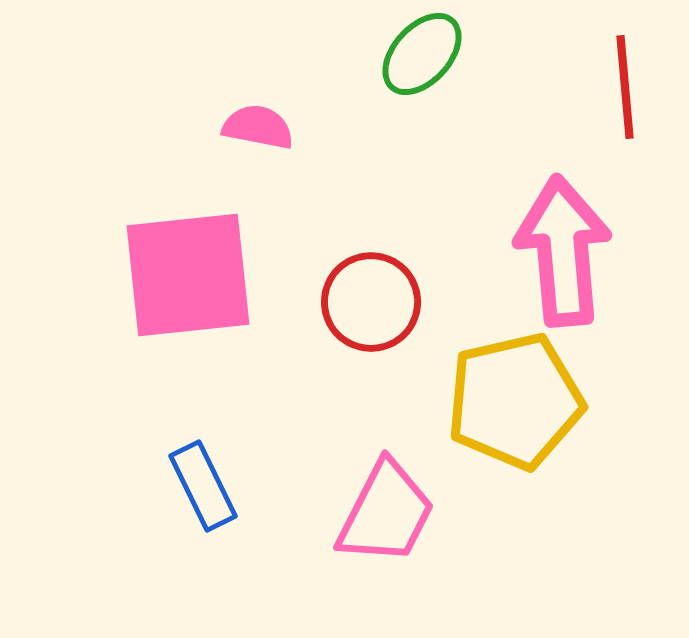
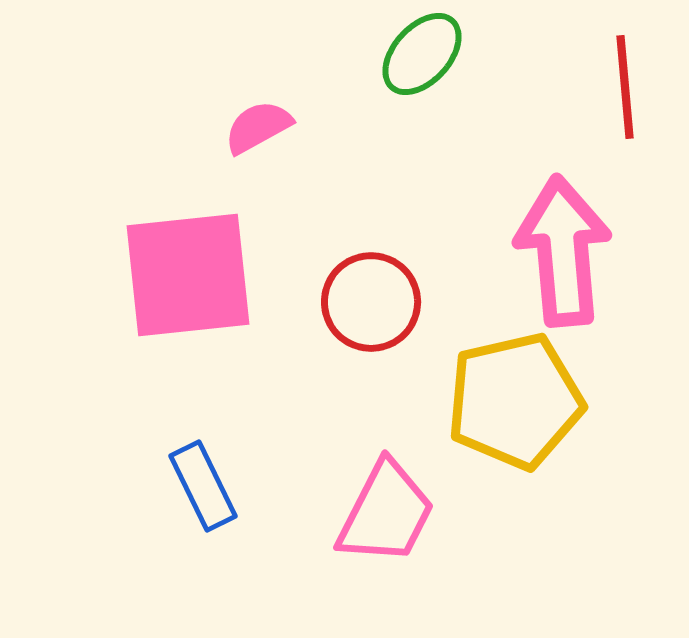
pink semicircle: rotated 40 degrees counterclockwise
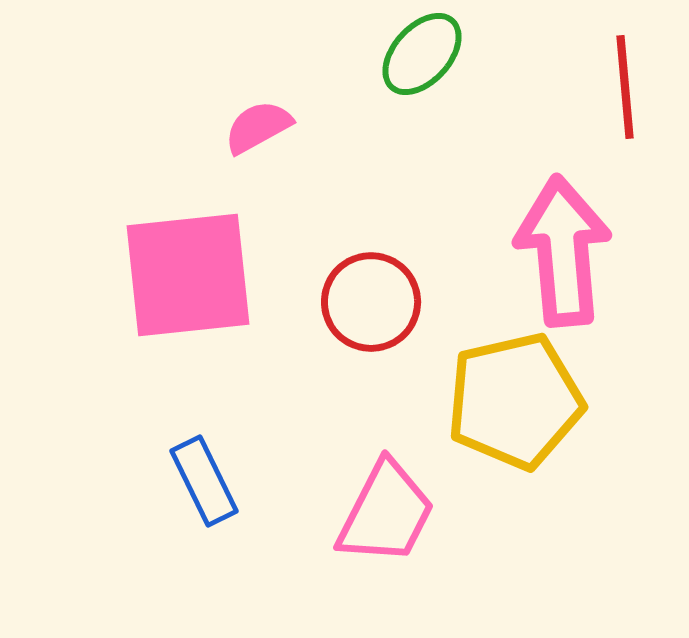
blue rectangle: moved 1 px right, 5 px up
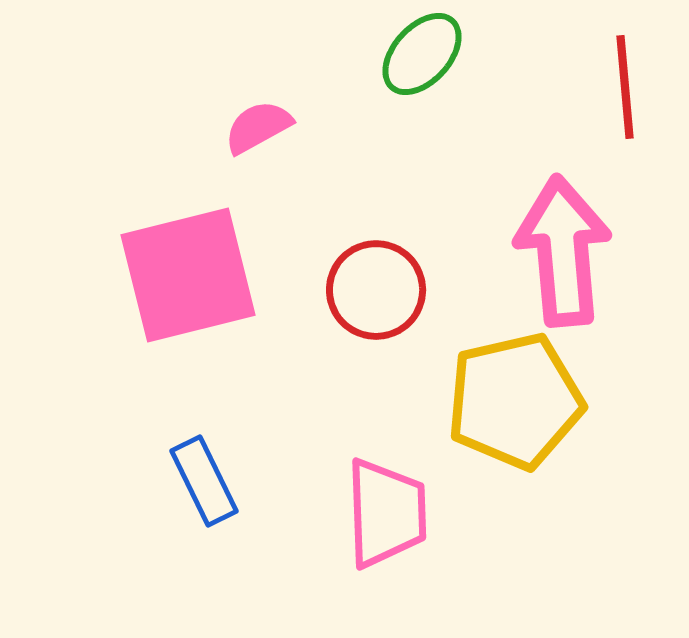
pink square: rotated 8 degrees counterclockwise
red circle: moved 5 px right, 12 px up
pink trapezoid: rotated 29 degrees counterclockwise
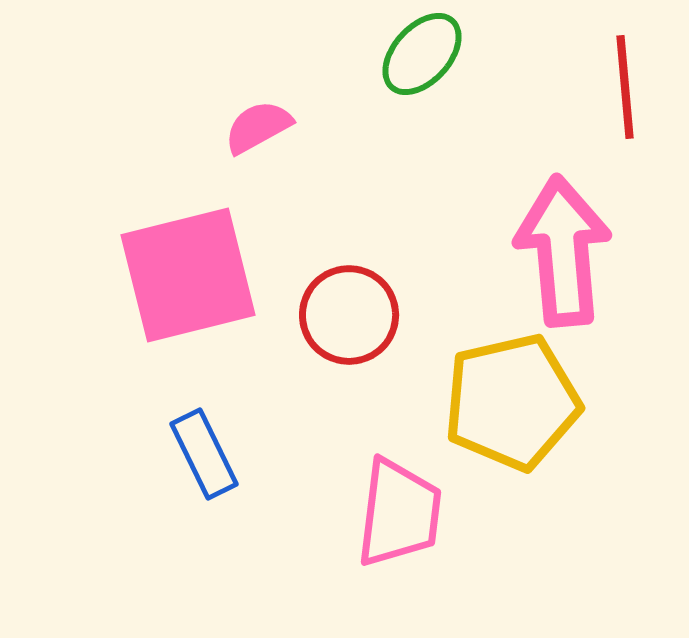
red circle: moved 27 px left, 25 px down
yellow pentagon: moved 3 px left, 1 px down
blue rectangle: moved 27 px up
pink trapezoid: moved 13 px right; rotated 9 degrees clockwise
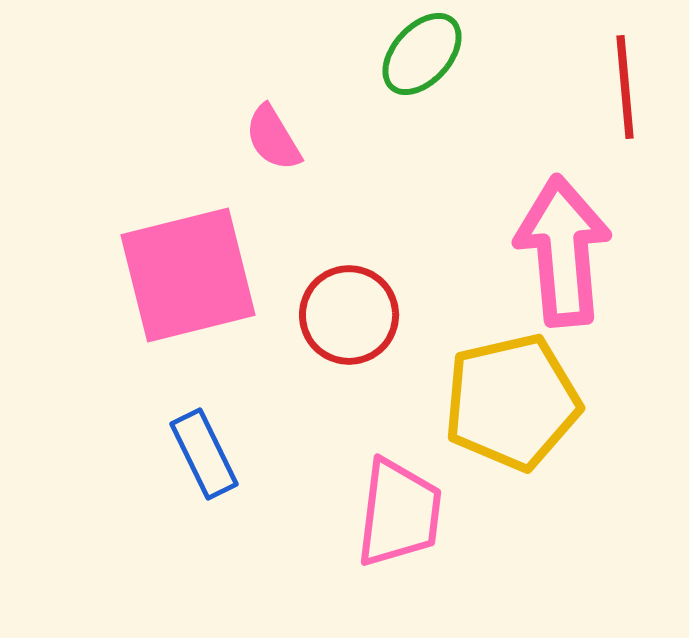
pink semicircle: moved 15 px right, 11 px down; rotated 92 degrees counterclockwise
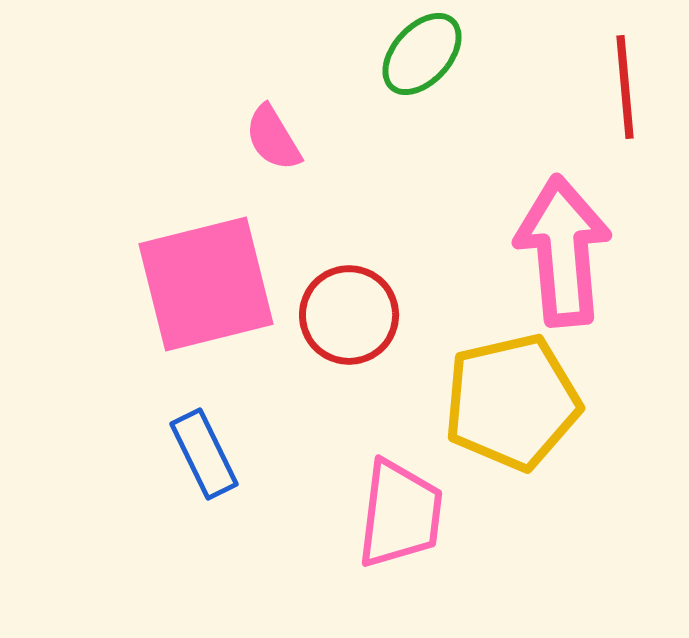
pink square: moved 18 px right, 9 px down
pink trapezoid: moved 1 px right, 1 px down
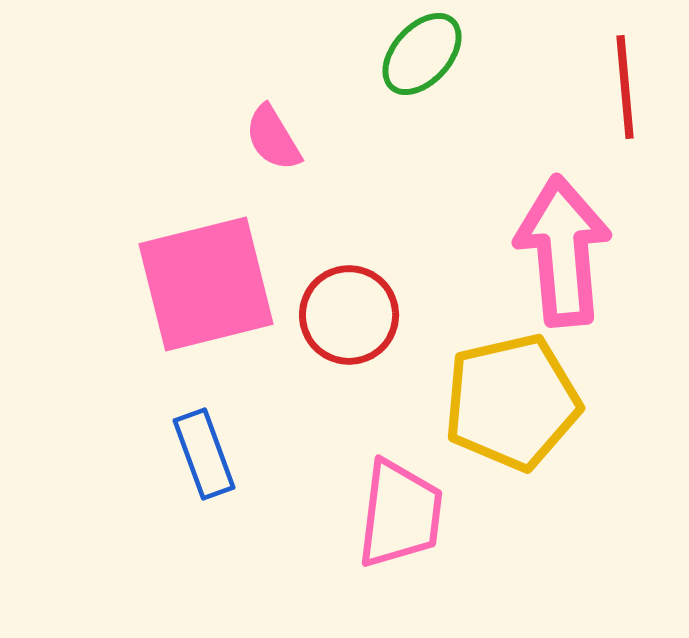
blue rectangle: rotated 6 degrees clockwise
